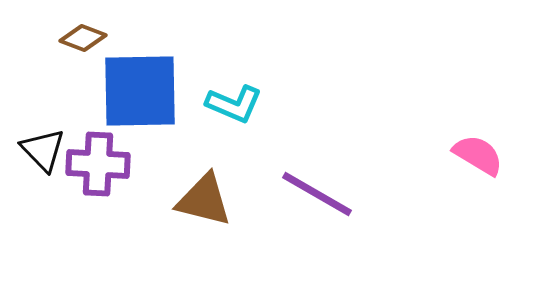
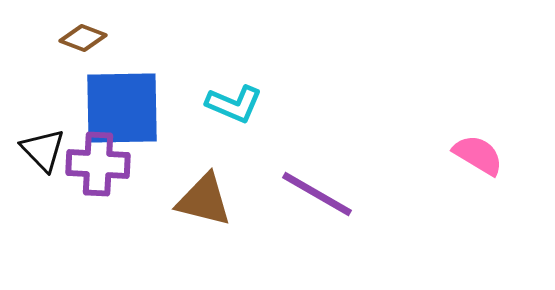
blue square: moved 18 px left, 17 px down
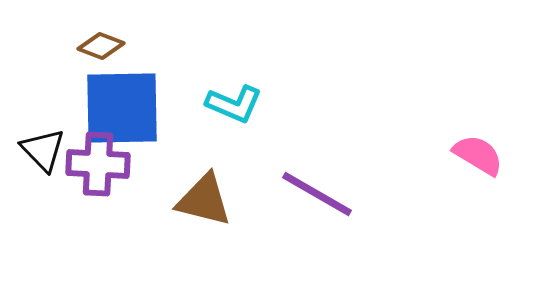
brown diamond: moved 18 px right, 8 px down
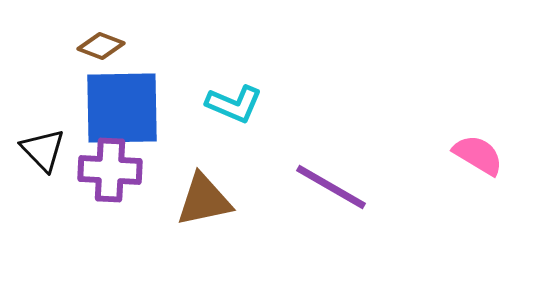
purple cross: moved 12 px right, 6 px down
purple line: moved 14 px right, 7 px up
brown triangle: rotated 26 degrees counterclockwise
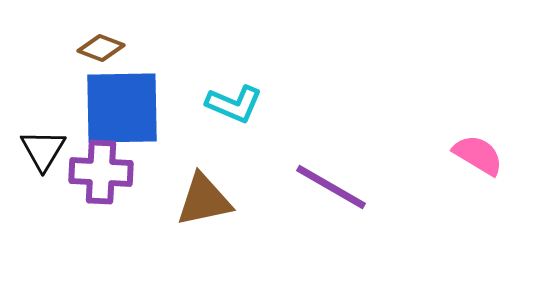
brown diamond: moved 2 px down
black triangle: rotated 15 degrees clockwise
purple cross: moved 9 px left, 2 px down
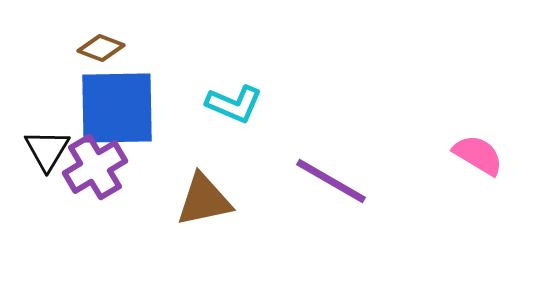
blue square: moved 5 px left
black triangle: moved 4 px right
purple cross: moved 6 px left, 5 px up; rotated 34 degrees counterclockwise
purple line: moved 6 px up
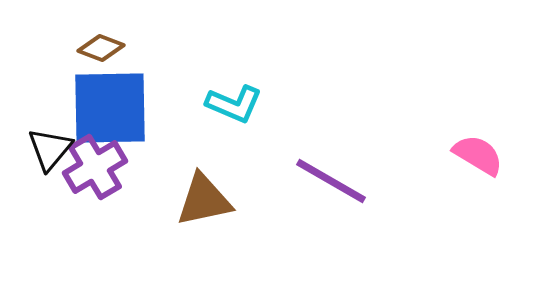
blue square: moved 7 px left
black triangle: moved 3 px right, 1 px up; rotated 9 degrees clockwise
